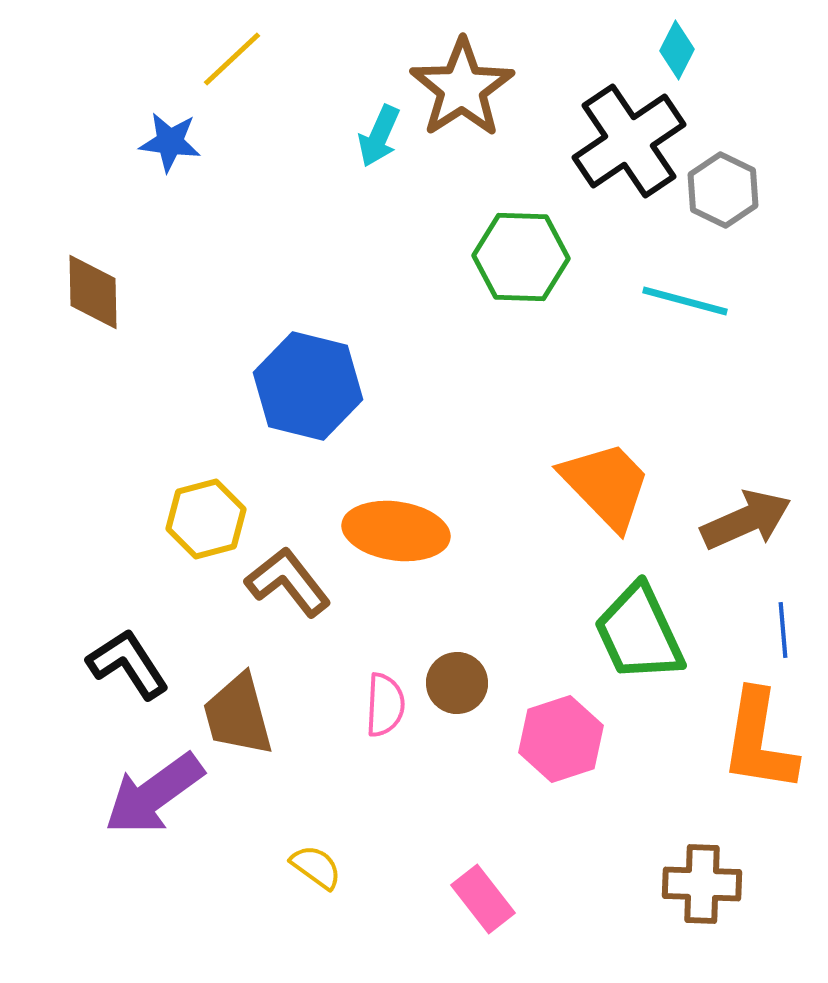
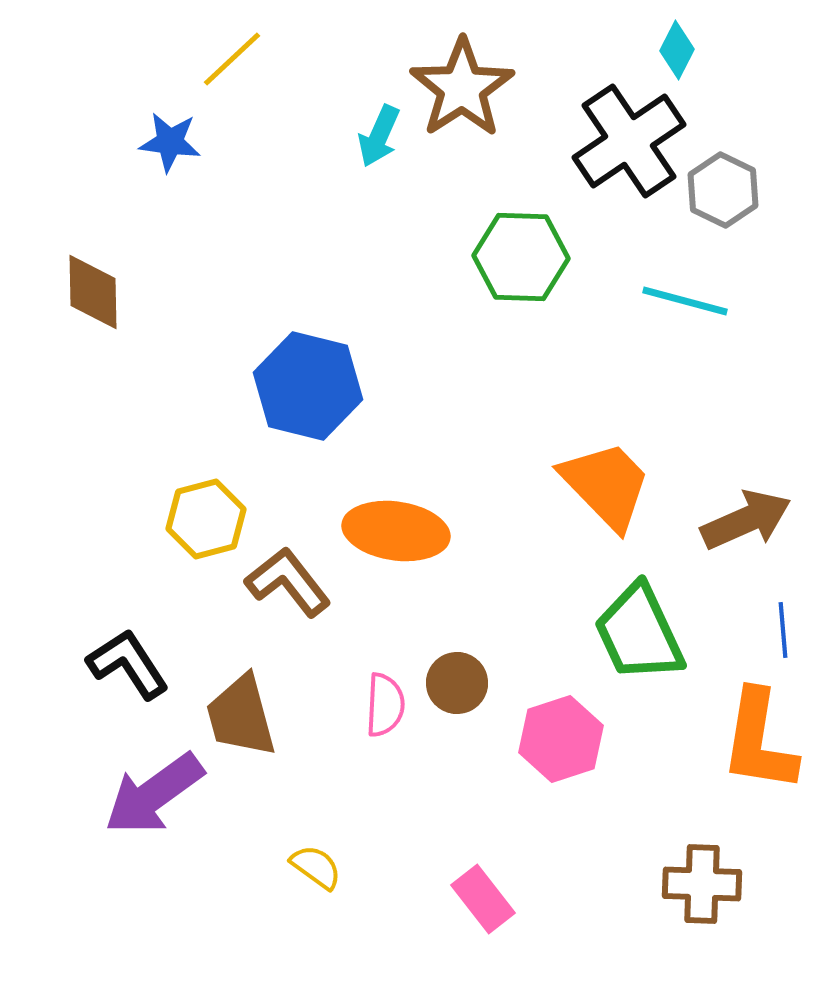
brown trapezoid: moved 3 px right, 1 px down
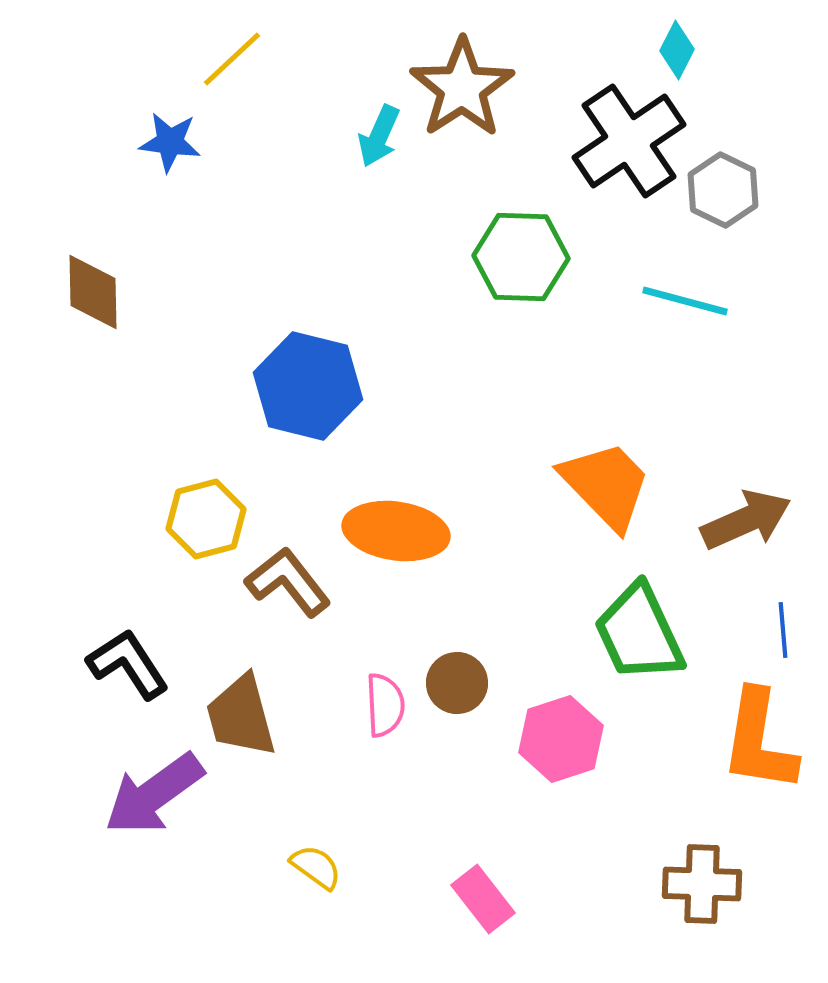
pink semicircle: rotated 6 degrees counterclockwise
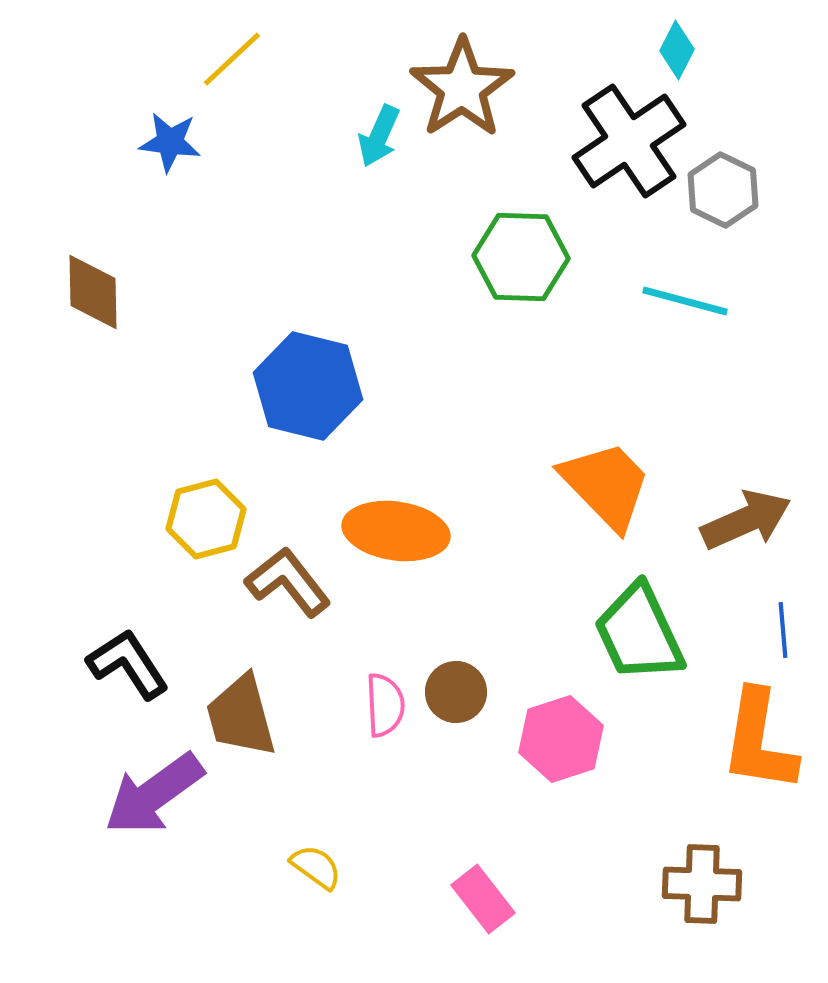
brown circle: moved 1 px left, 9 px down
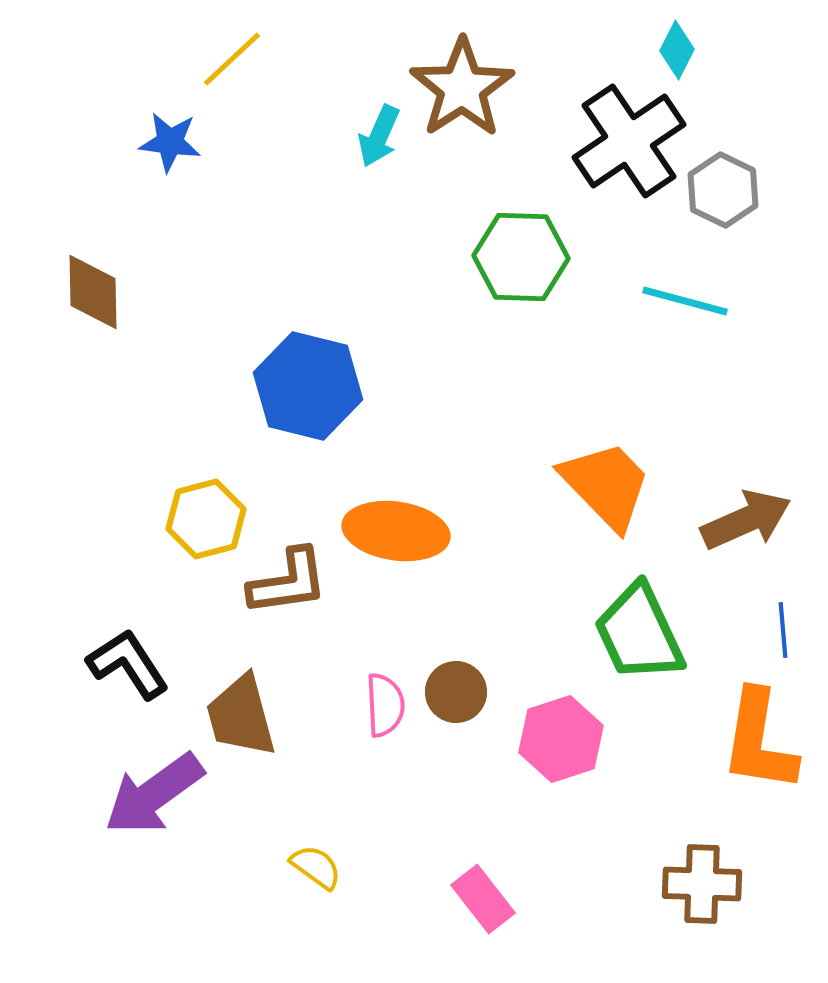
brown L-shape: rotated 120 degrees clockwise
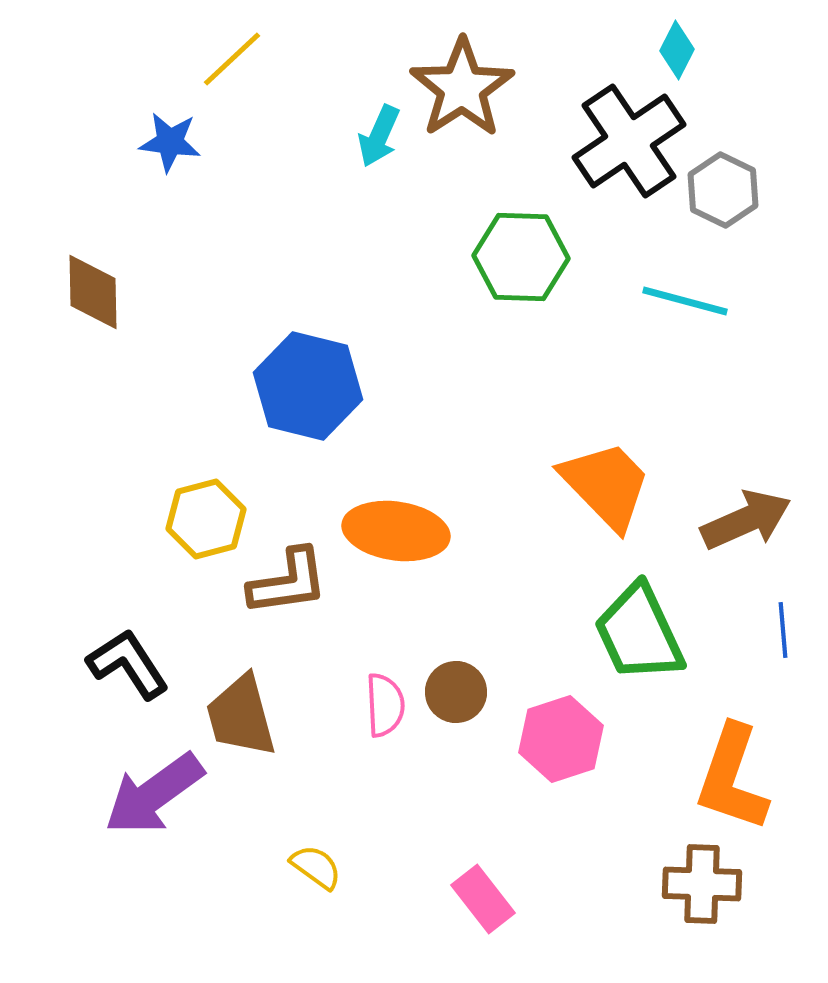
orange L-shape: moved 27 px left, 37 px down; rotated 10 degrees clockwise
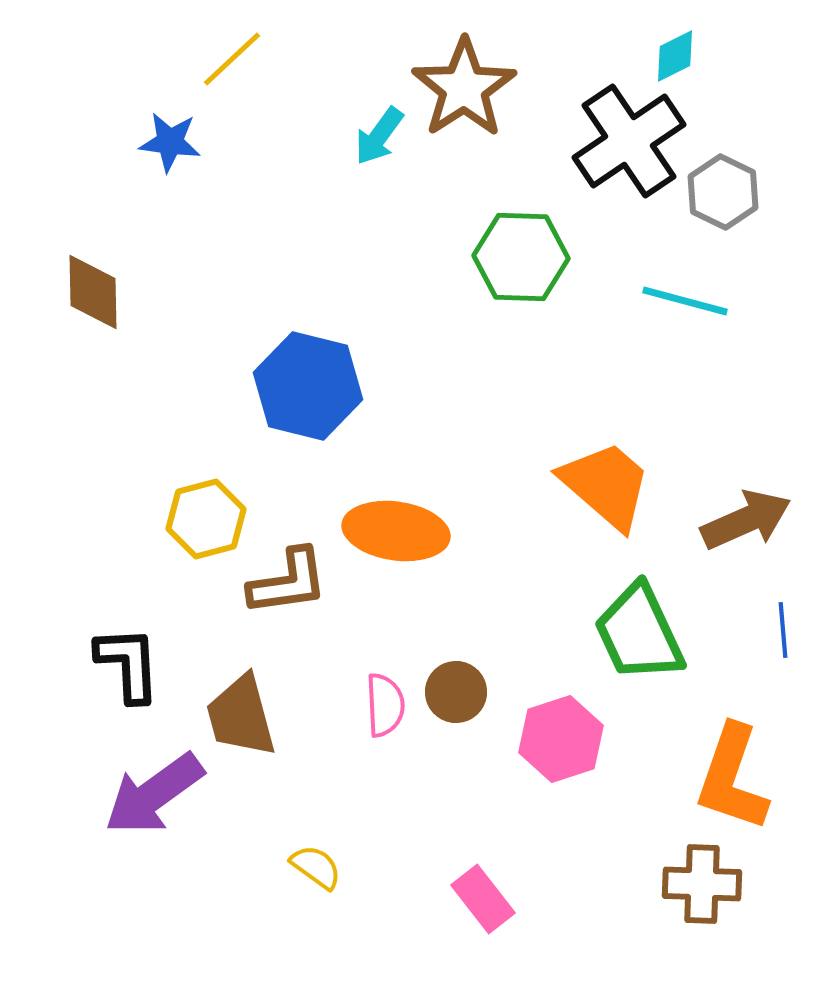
cyan diamond: moved 2 px left, 6 px down; rotated 36 degrees clockwise
brown star: moved 2 px right
cyan arrow: rotated 12 degrees clockwise
gray hexagon: moved 2 px down
orange trapezoid: rotated 5 degrees counterclockwise
black L-shape: rotated 30 degrees clockwise
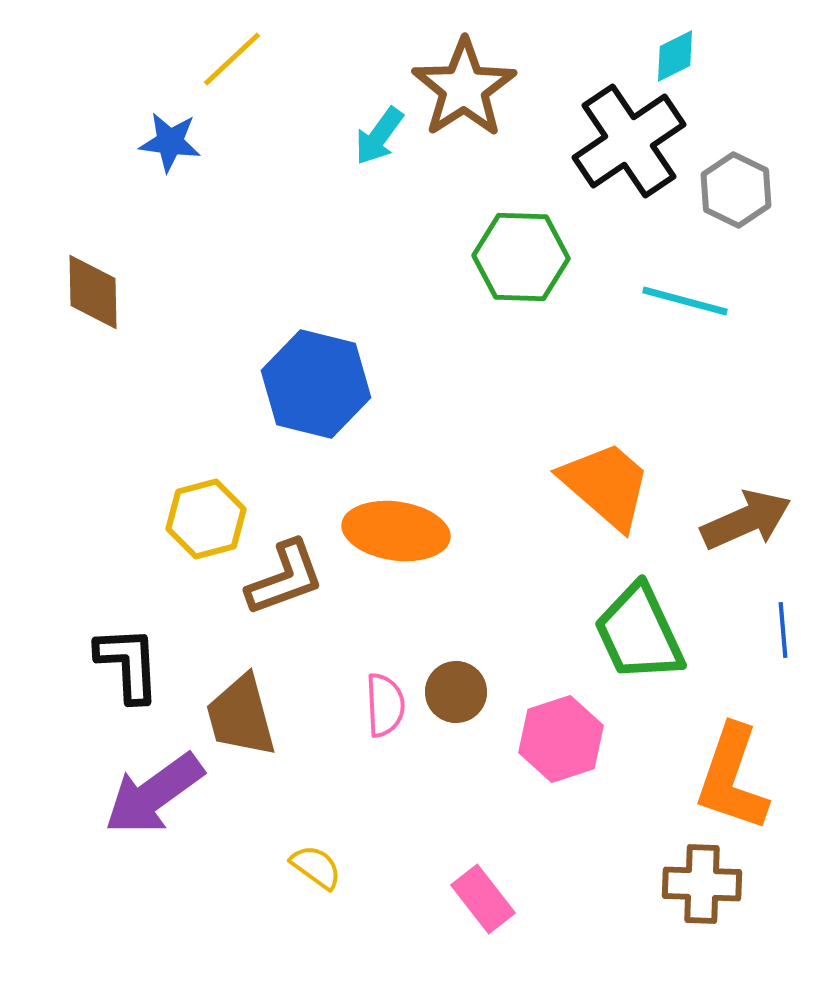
gray hexagon: moved 13 px right, 2 px up
blue hexagon: moved 8 px right, 2 px up
brown L-shape: moved 3 px left, 4 px up; rotated 12 degrees counterclockwise
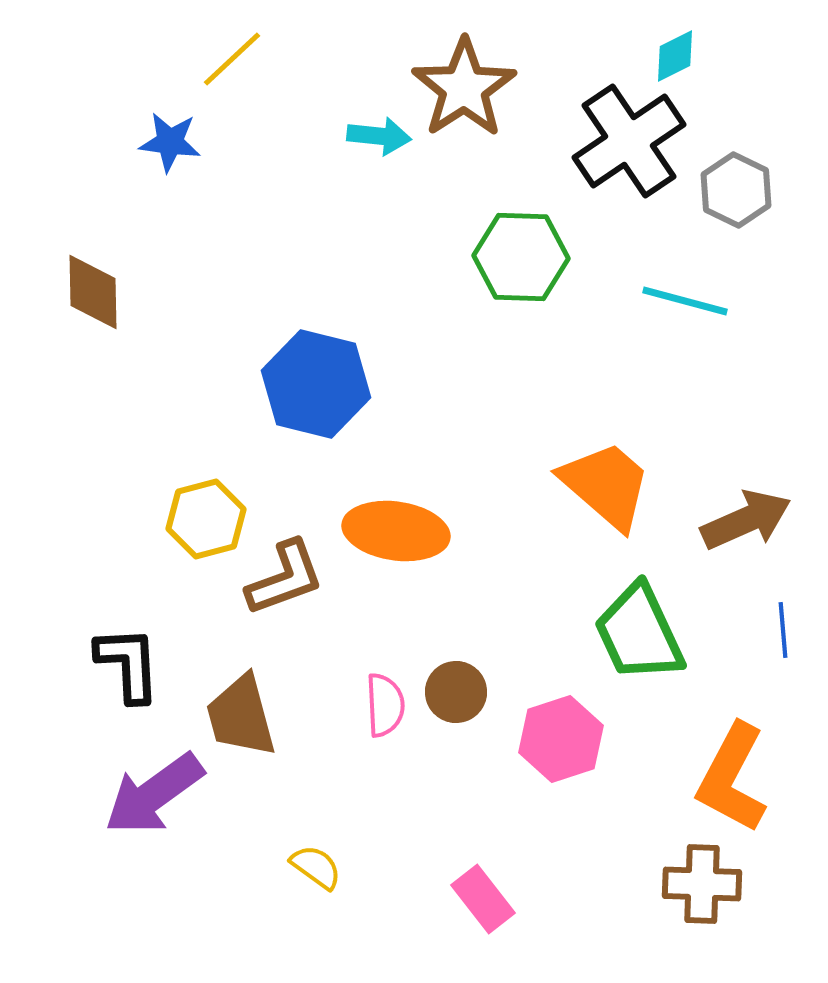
cyan arrow: rotated 120 degrees counterclockwise
orange L-shape: rotated 9 degrees clockwise
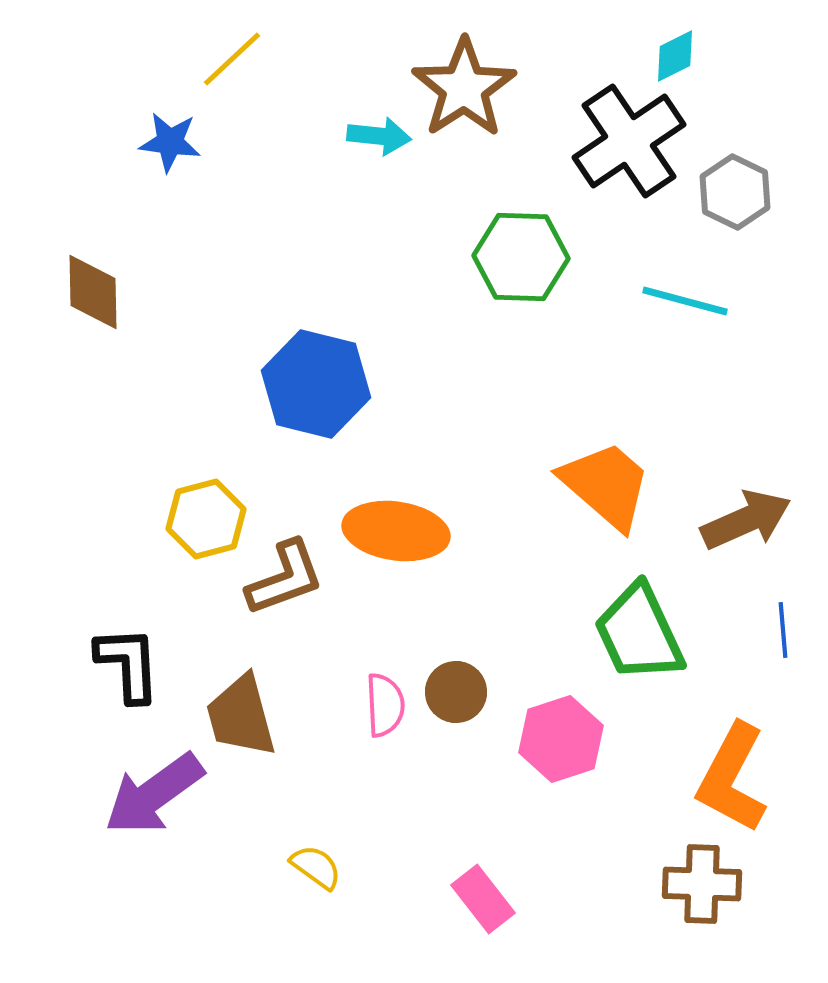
gray hexagon: moved 1 px left, 2 px down
